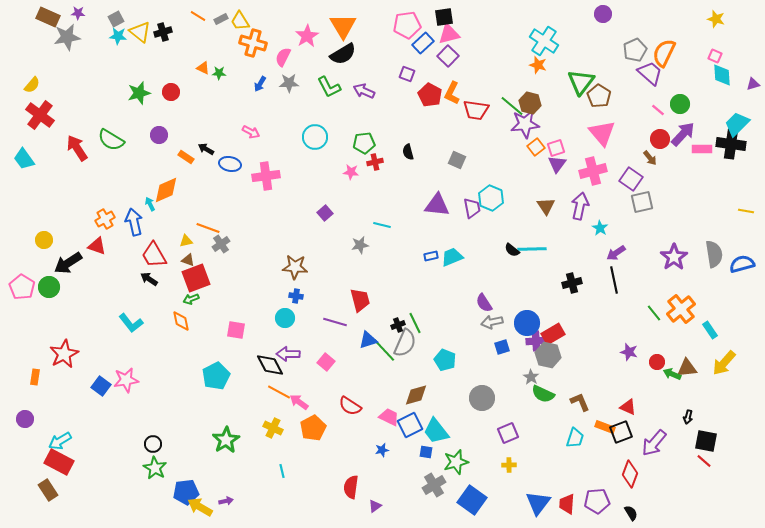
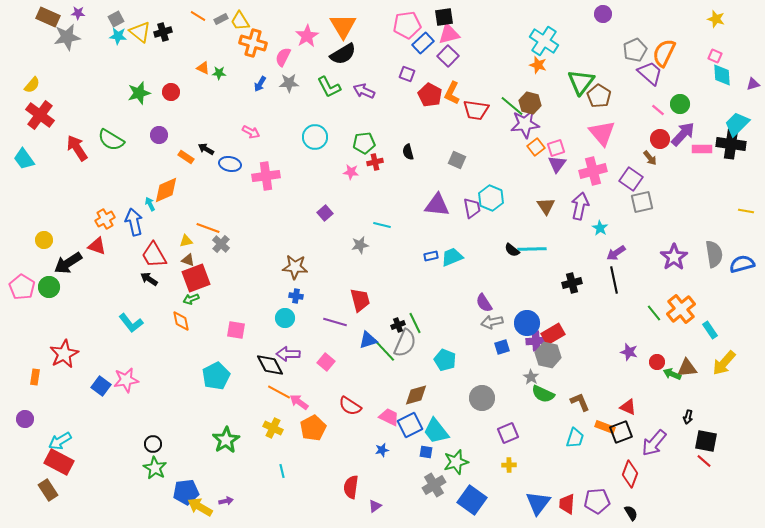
gray cross at (221, 244): rotated 12 degrees counterclockwise
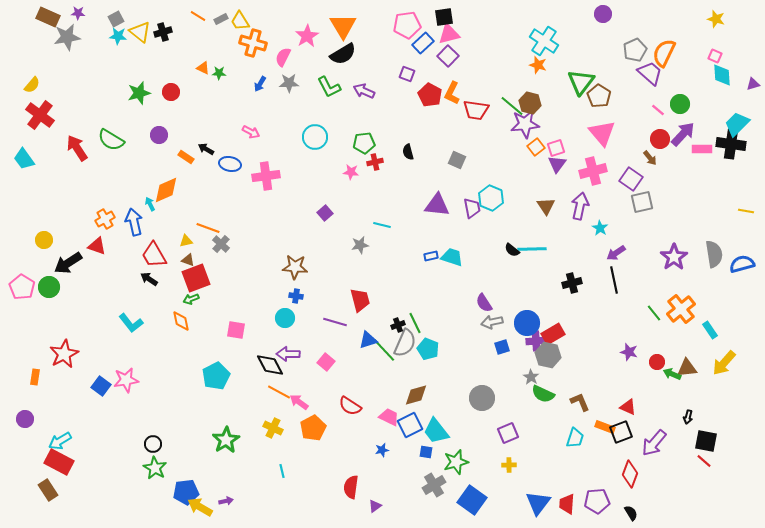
cyan trapezoid at (452, 257): rotated 40 degrees clockwise
cyan pentagon at (445, 360): moved 17 px left, 11 px up
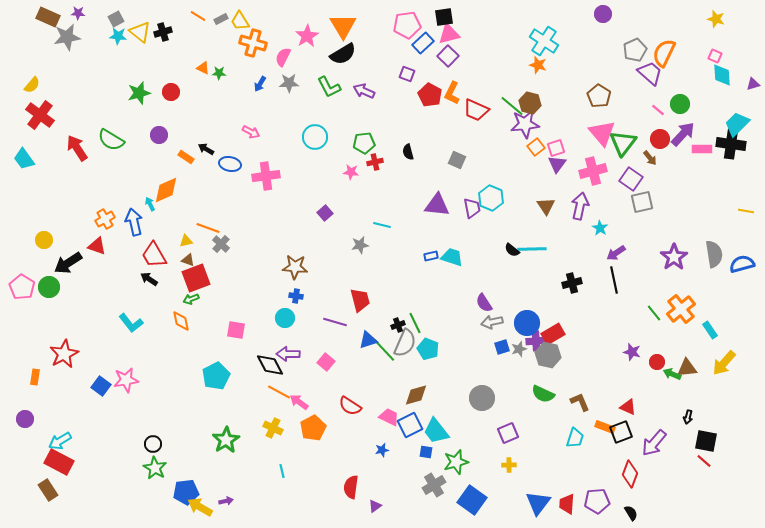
green triangle at (581, 82): moved 42 px right, 61 px down
red trapezoid at (476, 110): rotated 16 degrees clockwise
purple star at (629, 352): moved 3 px right
gray star at (531, 377): moved 12 px left, 28 px up; rotated 21 degrees clockwise
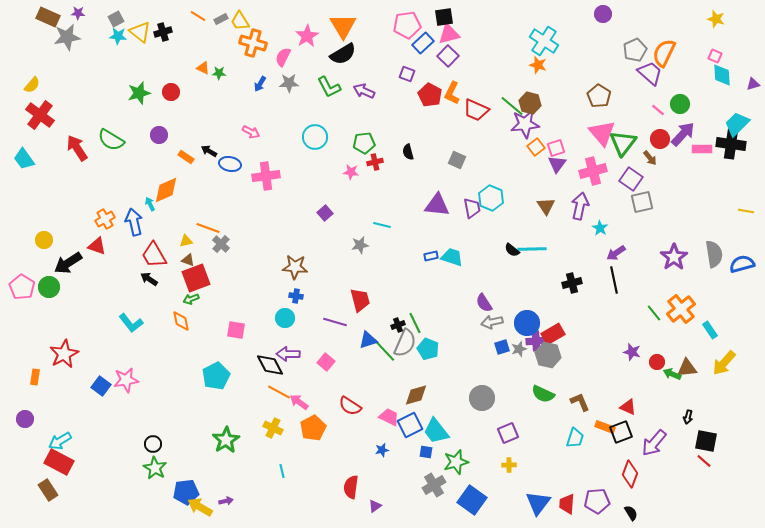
black arrow at (206, 149): moved 3 px right, 2 px down
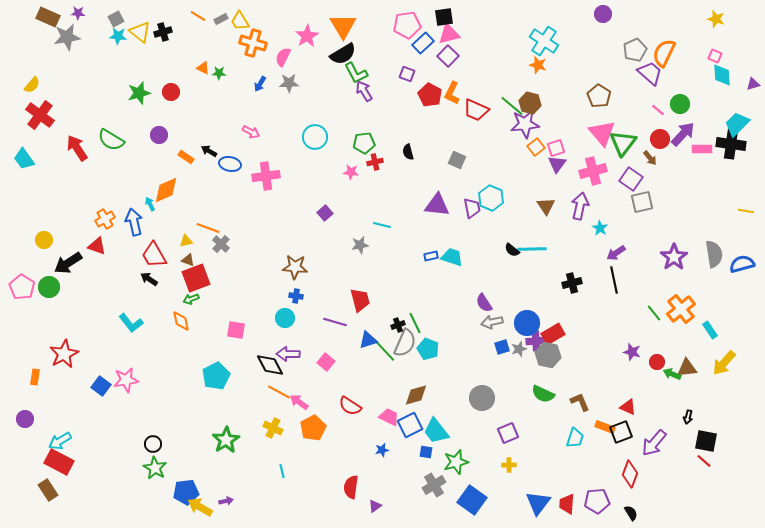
green L-shape at (329, 87): moved 27 px right, 14 px up
purple arrow at (364, 91): rotated 35 degrees clockwise
